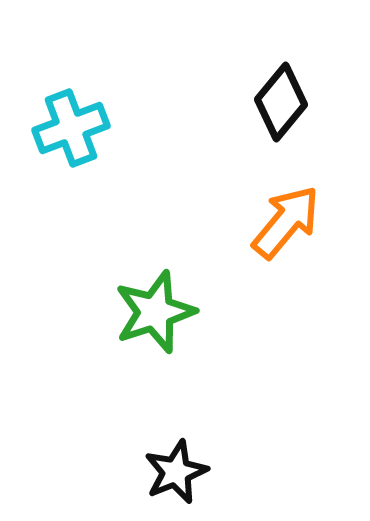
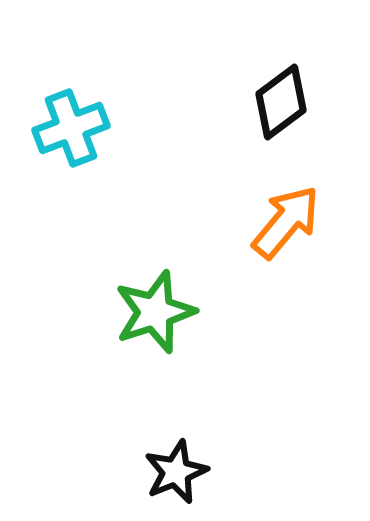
black diamond: rotated 14 degrees clockwise
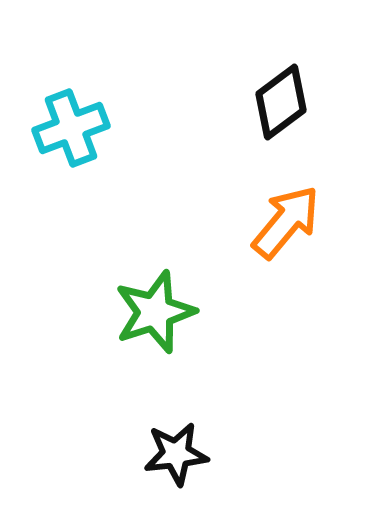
black star: moved 18 px up; rotated 16 degrees clockwise
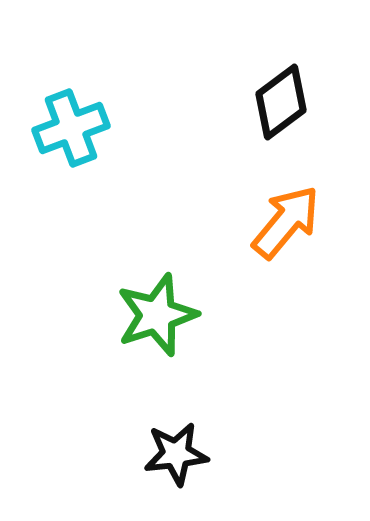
green star: moved 2 px right, 3 px down
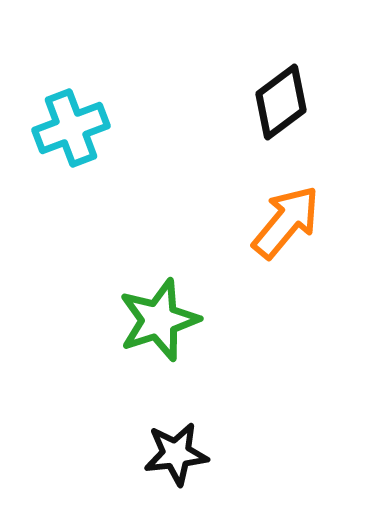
green star: moved 2 px right, 5 px down
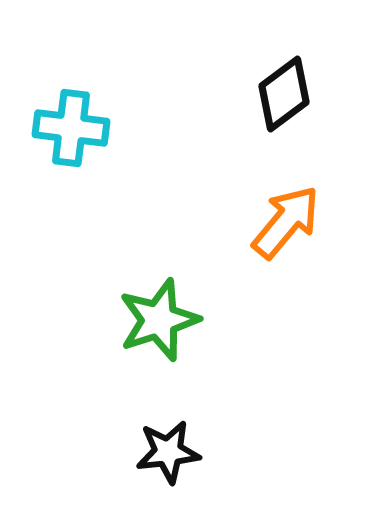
black diamond: moved 3 px right, 8 px up
cyan cross: rotated 28 degrees clockwise
black star: moved 8 px left, 2 px up
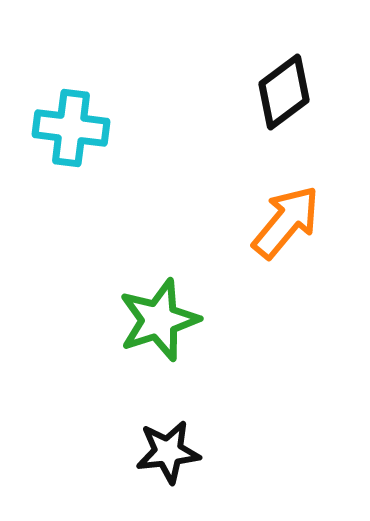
black diamond: moved 2 px up
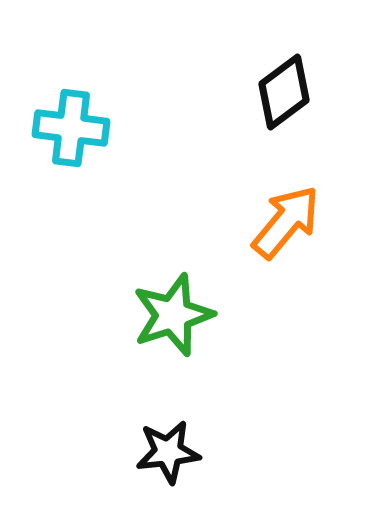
green star: moved 14 px right, 5 px up
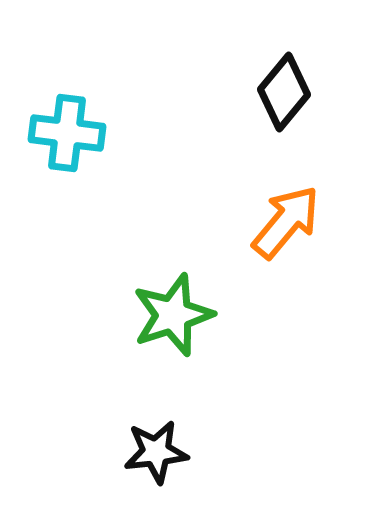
black diamond: rotated 14 degrees counterclockwise
cyan cross: moved 4 px left, 5 px down
black star: moved 12 px left
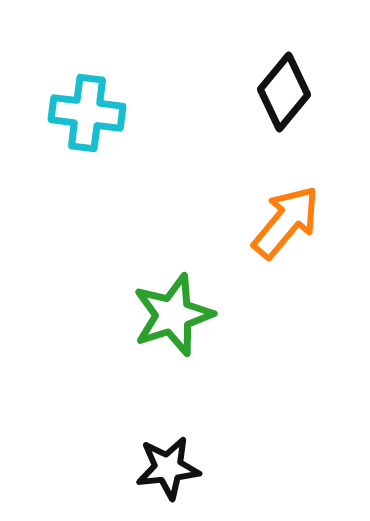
cyan cross: moved 20 px right, 20 px up
black star: moved 12 px right, 16 px down
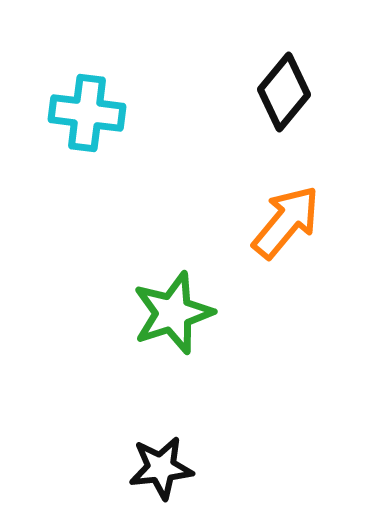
green star: moved 2 px up
black star: moved 7 px left
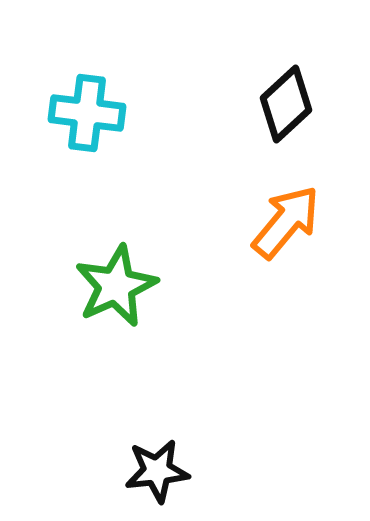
black diamond: moved 2 px right, 12 px down; rotated 8 degrees clockwise
green star: moved 57 px left, 27 px up; rotated 6 degrees counterclockwise
black star: moved 4 px left, 3 px down
